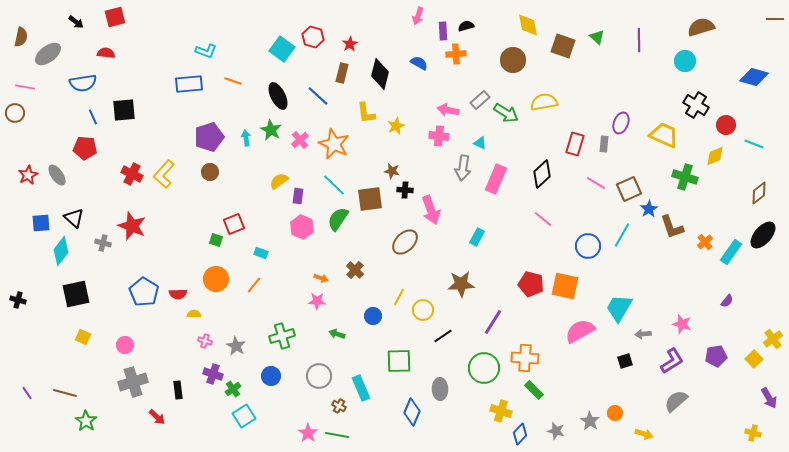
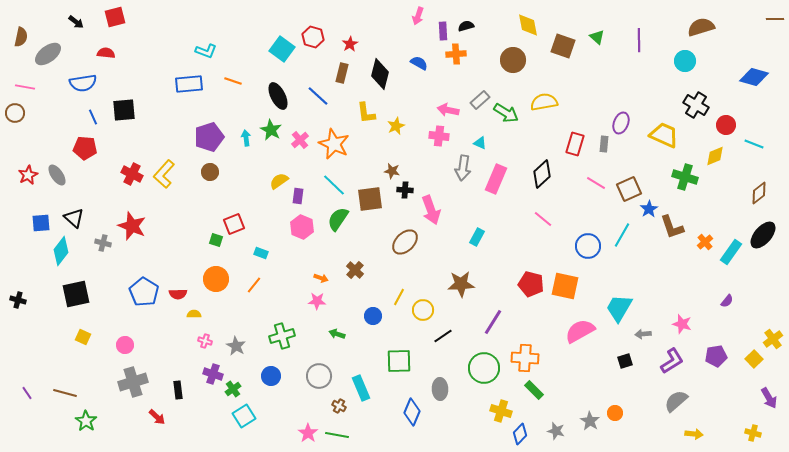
yellow arrow at (644, 434): moved 50 px right; rotated 12 degrees counterclockwise
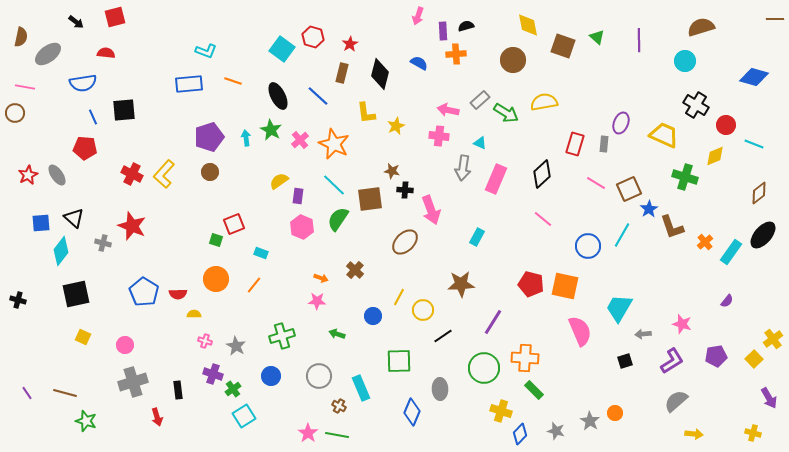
pink semicircle at (580, 331): rotated 96 degrees clockwise
red arrow at (157, 417): rotated 30 degrees clockwise
green star at (86, 421): rotated 15 degrees counterclockwise
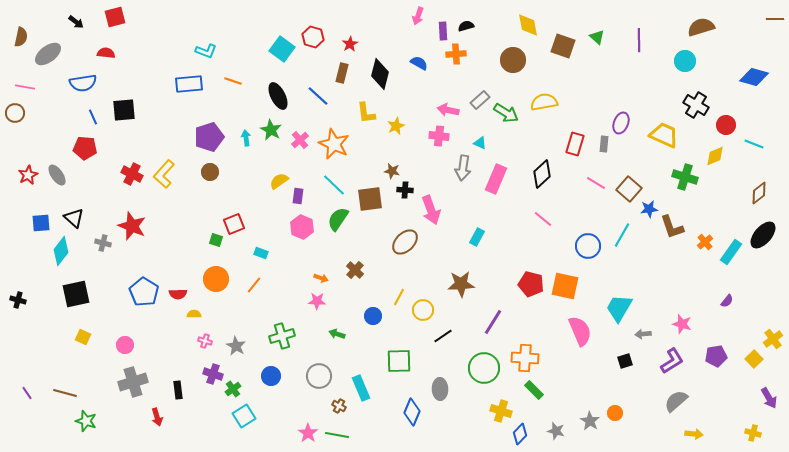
brown square at (629, 189): rotated 25 degrees counterclockwise
blue star at (649, 209): rotated 24 degrees clockwise
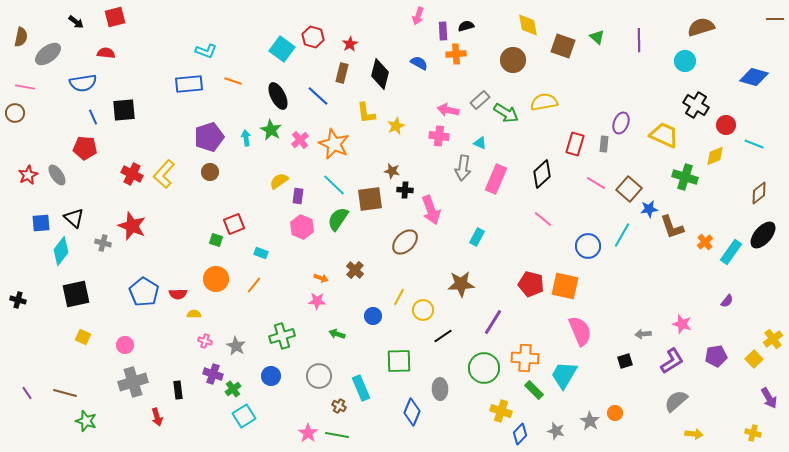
cyan trapezoid at (619, 308): moved 55 px left, 67 px down
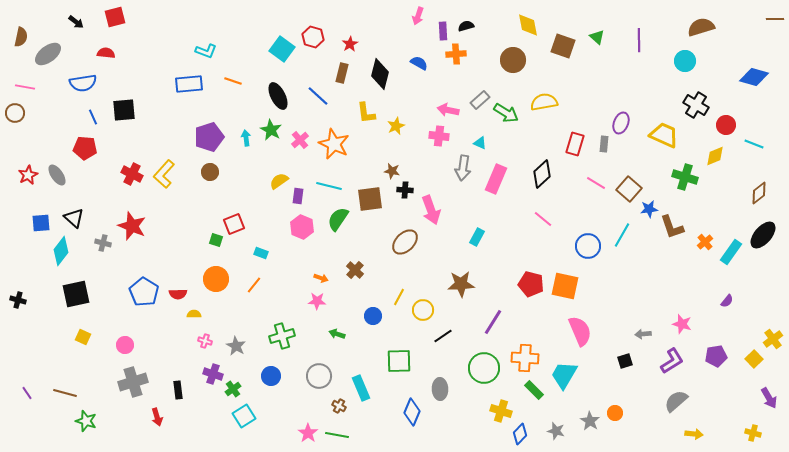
cyan line at (334, 185): moved 5 px left, 1 px down; rotated 30 degrees counterclockwise
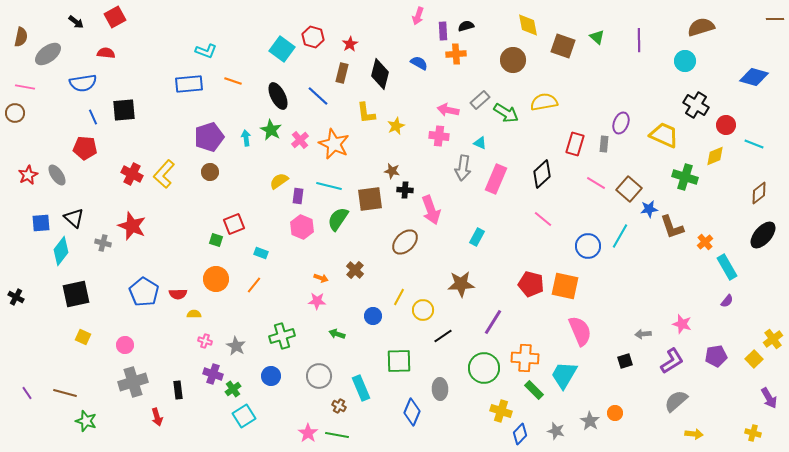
red square at (115, 17): rotated 15 degrees counterclockwise
cyan line at (622, 235): moved 2 px left, 1 px down
cyan rectangle at (731, 252): moved 4 px left, 15 px down; rotated 65 degrees counterclockwise
black cross at (18, 300): moved 2 px left, 3 px up; rotated 14 degrees clockwise
